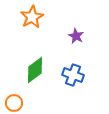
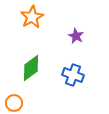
green diamond: moved 4 px left, 2 px up
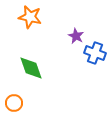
orange star: moved 2 px left; rotated 30 degrees counterclockwise
green diamond: rotated 72 degrees counterclockwise
blue cross: moved 22 px right, 22 px up
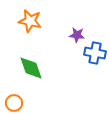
orange star: moved 4 px down
purple star: moved 1 px right, 1 px up; rotated 21 degrees counterclockwise
blue cross: rotated 10 degrees counterclockwise
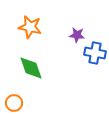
orange star: moved 6 px down
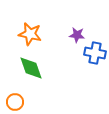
orange star: moved 7 px down
orange circle: moved 1 px right, 1 px up
